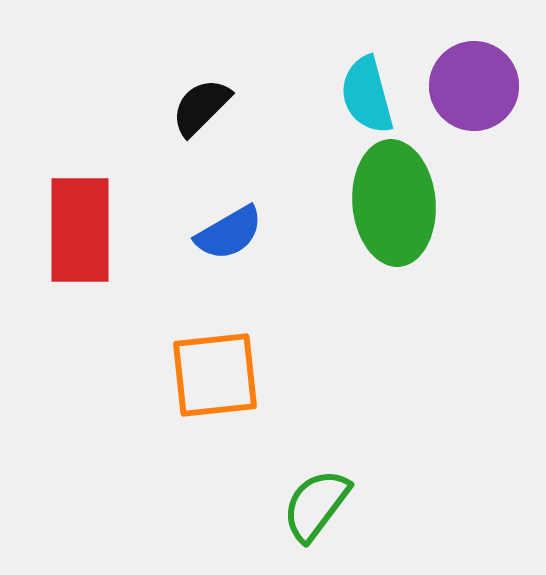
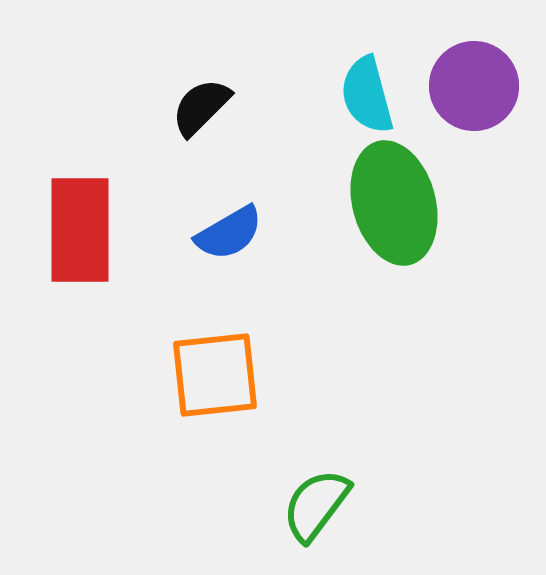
green ellipse: rotated 10 degrees counterclockwise
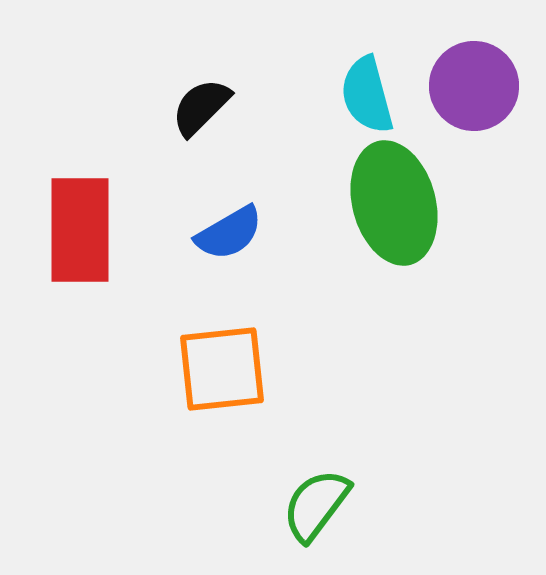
orange square: moved 7 px right, 6 px up
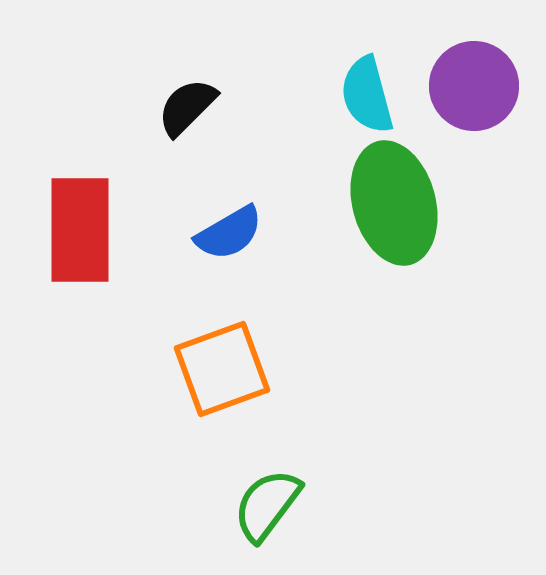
black semicircle: moved 14 px left
orange square: rotated 14 degrees counterclockwise
green semicircle: moved 49 px left
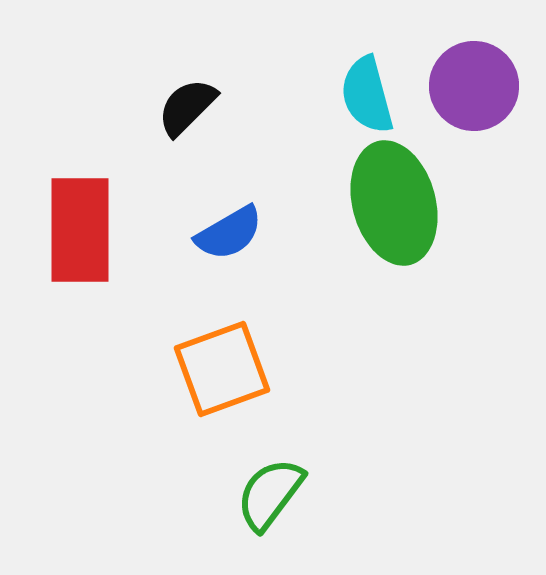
green semicircle: moved 3 px right, 11 px up
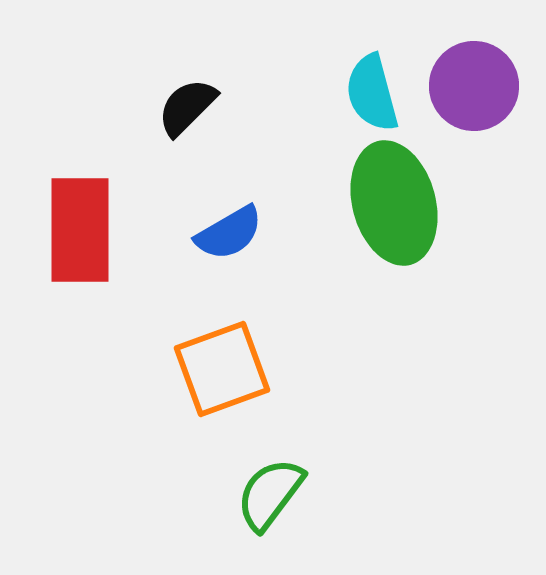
cyan semicircle: moved 5 px right, 2 px up
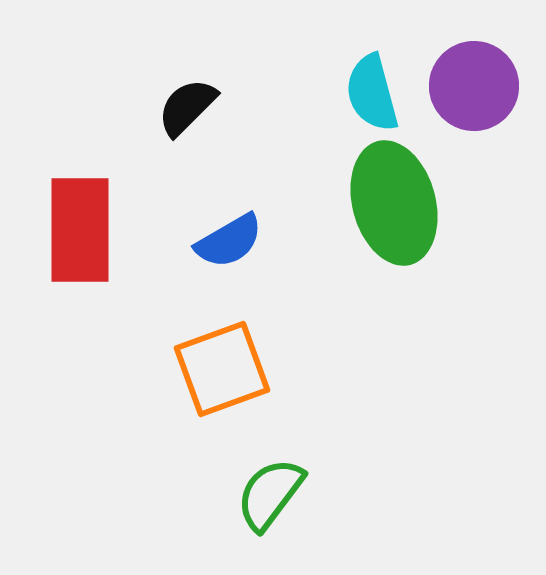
blue semicircle: moved 8 px down
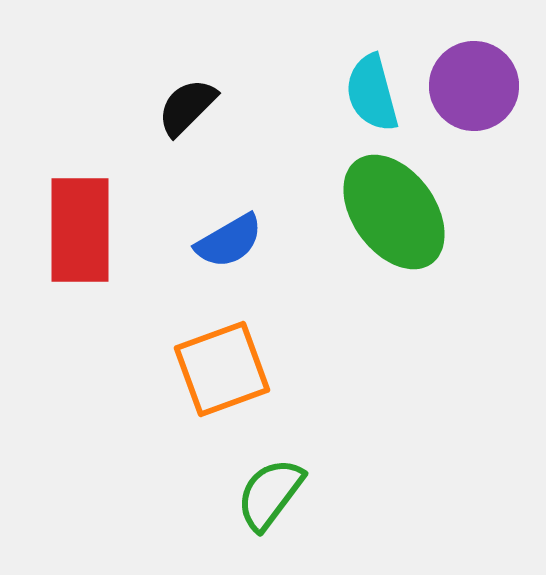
green ellipse: moved 9 px down; rotated 21 degrees counterclockwise
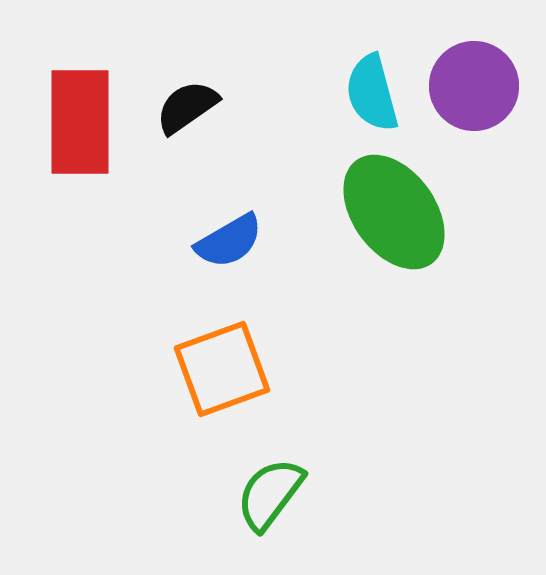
black semicircle: rotated 10 degrees clockwise
red rectangle: moved 108 px up
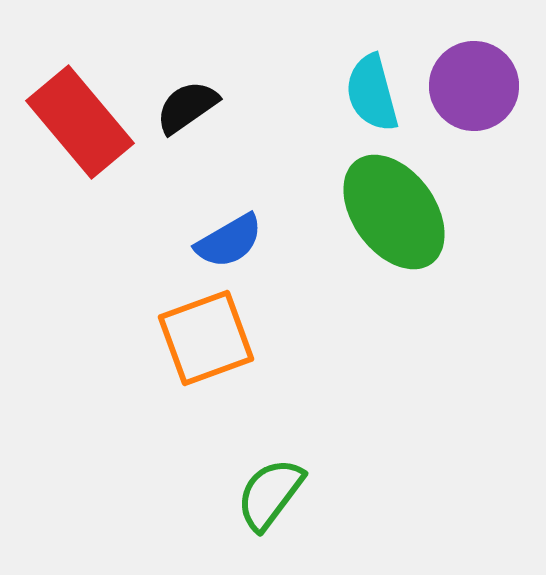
red rectangle: rotated 40 degrees counterclockwise
orange square: moved 16 px left, 31 px up
